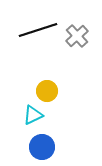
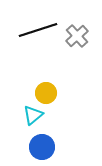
yellow circle: moved 1 px left, 2 px down
cyan triangle: rotated 15 degrees counterclockwise
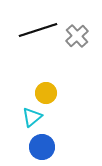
cyan triangle: moved 1 px left, 2 px down
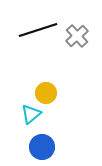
cyan triangle: moved 1 px left, 3 px up
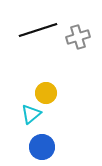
gray cross: moved 1 px right, 1 px down; rotated 25 degrees clockwise
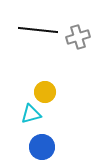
black line: rotated 24 degrees clockwise
yellow circle: moved 1 px left, 1 px up
cyan triangle: rotated 25 degrees clockwise
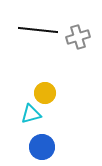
yellow circle: moved 1 px down
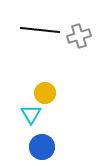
black line: moved 2 px right
gray cross: moved 1 px right, 1 px up
cyan triangle: rotated 45 degrees counterclockwise
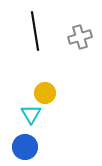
black line: moved 5 px left, 1 px down; rotated 75 degrees clockwise
gray cross: moved 1 px right, 1 px down
blue circle: moved 17 px left
